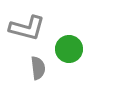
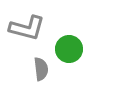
gray semicircle: moved 3 px right, 1 px down
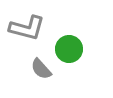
gray semicircle: rotated 145 degrees clockwise
